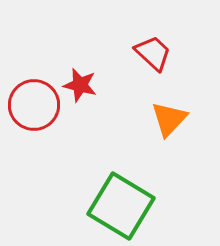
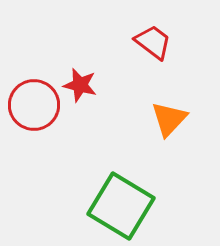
red trapezoid: moved 11 px up; rotated 6 degrees counterclockwise
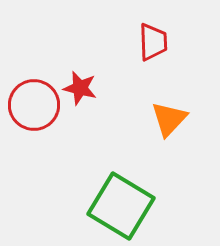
red trapezoid: rotated 51 degrees clockwise
red star: moved 3 px down
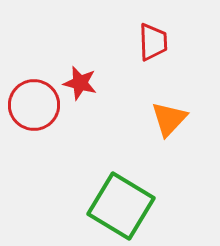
red star: moved 5 px up
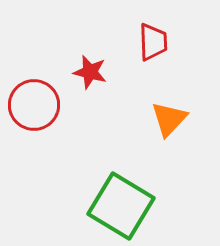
red star: moved 10 px right, 11 px up
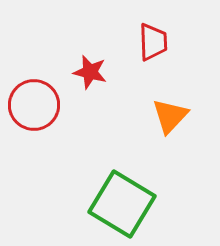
orange triangle: moved 1 px right, 3 px up
green square: moved 1 px right, 2 px up
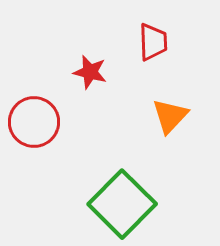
red circle: moved 17 px down
green square: rotated 14 degrees clockwise
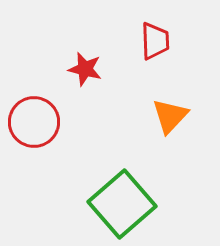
red trapezoid: moved 2 px right, 1 px up
red star: moved 5 px left, 3 px up
green square: rotated 4 degrees clockwise
